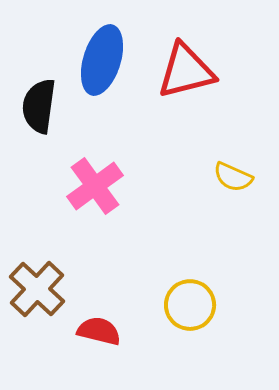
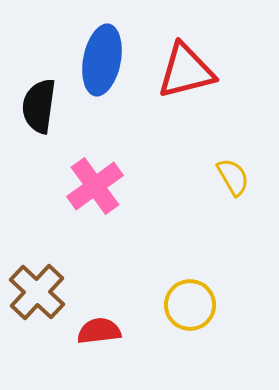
blue ellipse: rotated 6 degrees counterclockwise
yellow semicircle: rotated 144 degrees counterclockwise
brown cross: moved 3 px down
red semicircle: rotated 21 degrees counterclockwise
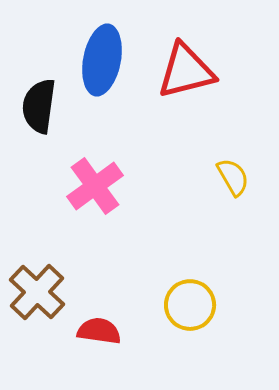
red semicircle: rotated 15 degrees clockwise
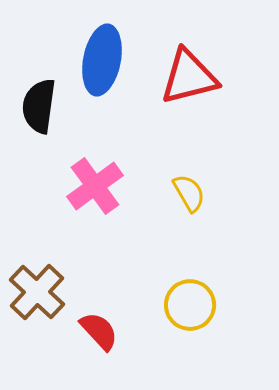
red triangle: moved 3 px right, 6 px down
yellow semicircle: moved 44 px left, 16 px down
red semicircle: rotated 39 degrees clockwise
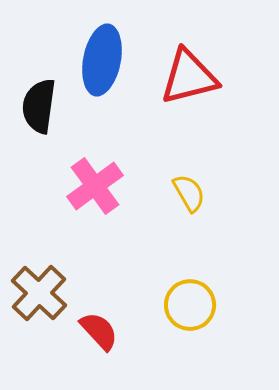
brown cross: moved 2 px right, 1 px down
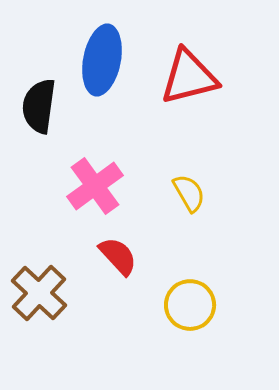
red semicircle: moved 19 px right, 75 px up
